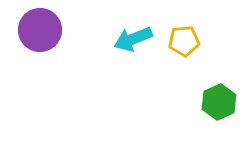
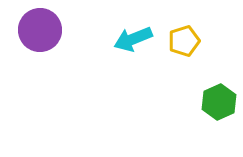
yellow pentagon: rotated 12 degrees counterclockwise
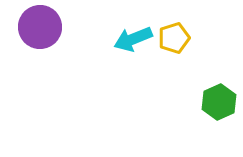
purple circle: moved 3 px up
yellow pentagon: moved 10 px left, 3 px up
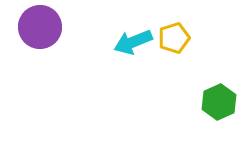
cyan arrow: moved 3 px down
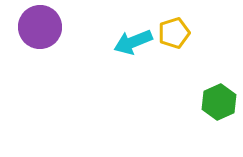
yellow pentagon: moved 5 px up
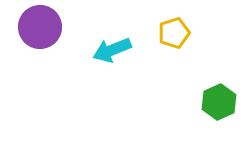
cyan arrow: moved 21 px left, 8 px down
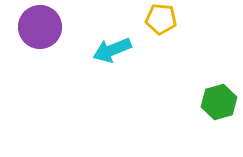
yellow pentagon: moved 13 px left, 14 px up; rotated 24 degrees clockwise
green hexagon: rotated 8 degrees clockwise
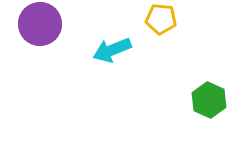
purple circle: moved 3 px up
green hexagon: moved 10 px left, 2 px up; rotated 20 degrees counterclockwise
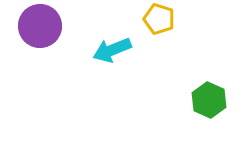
yellow pentagon: moved 2 px left; rotated 12 degrees clockwise
purple circle: moved 2 px down
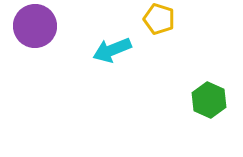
purple circle: moved 5 px left
